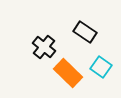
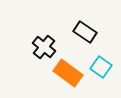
orange rectangle: rotated 8 degrees counterclockwise
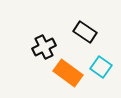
black cross: rotated 25 degrees clockwise
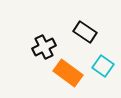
cyan square: moved 2 px right, 1 px up
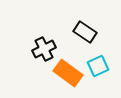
black cross: moved 2 px down
cyan square: moved 5 px left; rotated 30 degrees clockwise
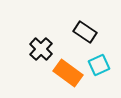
black cross: moved 3 px left; rotated 20 degrees counterclockwise
cyan square: moved 1 px right, 1 px up
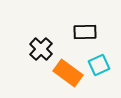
black rectangle: rotated 35 degrees counterclockwise
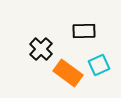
black rectangle: moved 1 px left, 1 px up
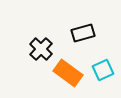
black rectangle: moved 1 px left, 2 px down; rotated 15 degrees counterclockwise
cyan square: moved 4 px right, 5 px down
